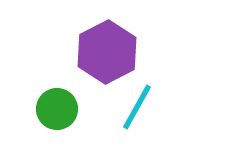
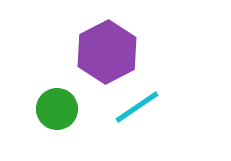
cyan line: rotated 27 degrees clockwise
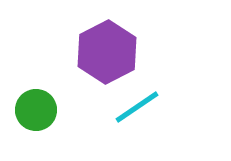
green circle: moved 21 px left, 1 px down
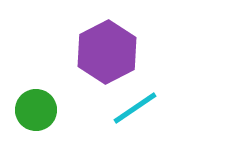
cyan line: moved 2 px left, 1 px down
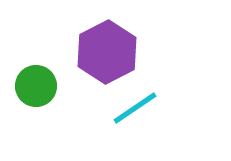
green circle: moved 24 px up
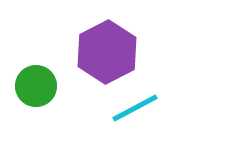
cyan line: rotated 6 degrees clockwise
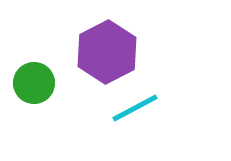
green circle: moved 2 px left, 3 px up
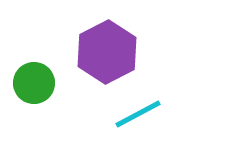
cyan line: moved 3 px right, 6 px down
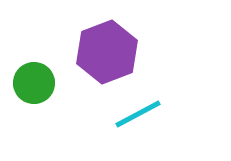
purple hexagon: rotated 6 degrees clockwise
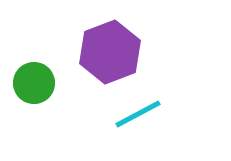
purple hexagon: moved 3 px right
